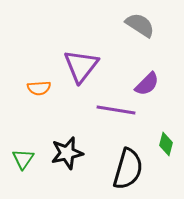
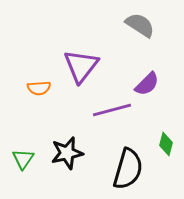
purple line: moved 4 px left; rotated 24 degrees counterclockwise
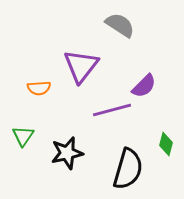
gray semicircle: moved 20 px left
purple semicircle: moved 3 px left, 2 px down
green triangle: moved 23 px up
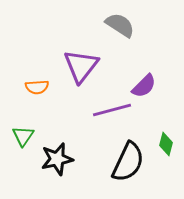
orange semicircle: moved 2 px left, 1 px up
black star: moved 10 px left, 6 px down
black semicircle: moved 7 px up; rotated 9 degrees clockwise
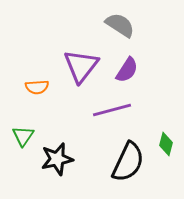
purple semicircle: moved 17 px left, 16 px up; rotated 12 degrees counterclockwise
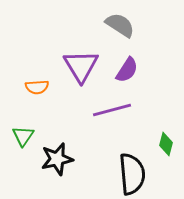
purple triangle: rotated 9 degrees counterclockwise
black semicircle: moved 4 px right, 12 px down; rotated 30 degrees counterclockwise
